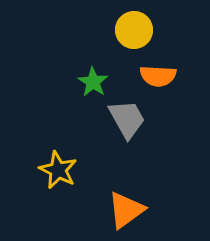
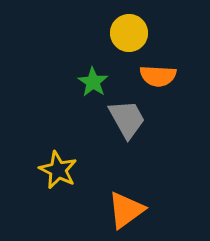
yellow circle: moved 5 px left, 3 px down
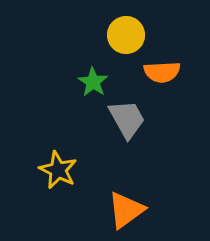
yellow circle: moved 3 px left, 2 px down
orange semicircle: moved 4 px right, 4 px up; rotated 6 degrees counterclockwise
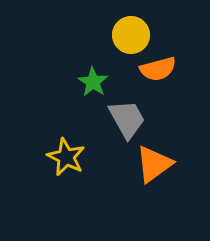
yellow circle: moved 5 px right
orange semicircle: moved 4 px left, 3 px up; rotated 12 degrees counterclockwise
yellow star: moved 8 px right, 13 px up
orange triangle: moved 28 px right, 46 px up
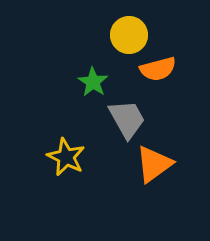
yellow circle: moved 2 px left
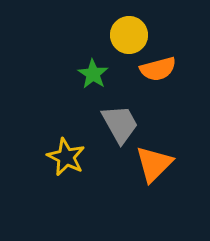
green star: moved 8 px up
gray trapezoid: moved 7 px left, 5 px down
orange triangle: rotated 9 degrees counterclockwise
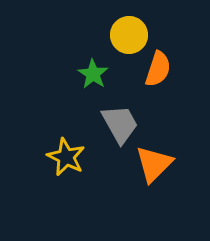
orange semicircle: rotated 57 degrees counterclockwise
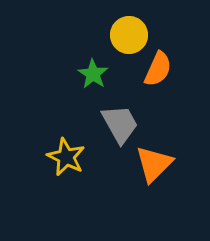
orange semicircle: rotated 6 degrees clockwise
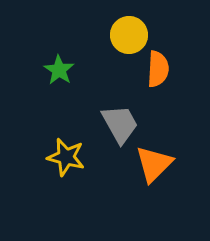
orange semicircle: rotated 21 degrees counterclockwise
green star: moved 34 px left, 4 px up
yellow star: rotated 12 degrees counterclockwise
